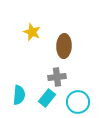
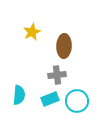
yellow star: rotated 24 degrees clockwise
gray cross: moved 2 px up
cyan rectangle: moved 3 px right, 1 px down; rotated 30 degrees clockwise
cyan circle: moved 1 px left, 1 px up
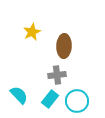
cyan semicircle: rotated 48 degrees counterclockwise
cyan rectangle: rotated 30 degrees counterclockwise
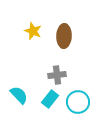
yellow star: moved 1 px right, 1 px up; rotated 24 degrees counterclockwise
brown ellipse: moved 10 px up
cyan circle: moved 1 px right, 1 px down
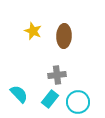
cyan semicircle: moved 1 px up
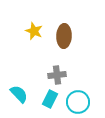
yellow star: moved 1 px right
cyan rectangle: rotated 12 degrees counterclockwise
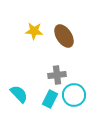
yellow star: rotated 18 degrees counterclockwise
brown ellipse: rotated 35 degrees counterclockwise
cyan circle: moved 4 px left, 7 px up
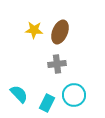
yellow star: moved 1 px up
brown ellipse: moved 4 px left, 4 px up; rotated 55 degrees clockwise
gray cross: moved 11 px up
cyan rectangle: moved 3 px left, 4 px down
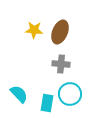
gray cross: moved 4 px right; rotated 12 degrees clockwise
cyan circle: moved 4 px left, 1 px up
cyan rectangle: rotated 18 degrees counterclockwise
